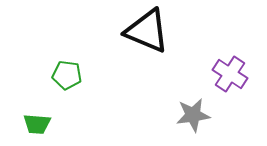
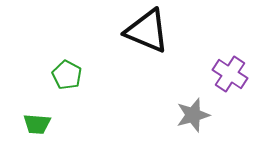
green pentagon: rotated 20 degrees clockwise
gray star: rotated 8 degrees counterclockwise
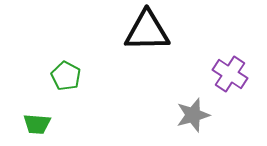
black triangle: rotated 24 degrees counterclockwise
green pentagon: moved 1 px left, 1 px down
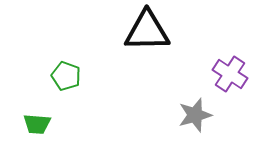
green pentagon: rotated 8 degrees counterclockwise
gray star: moved 2 px right
